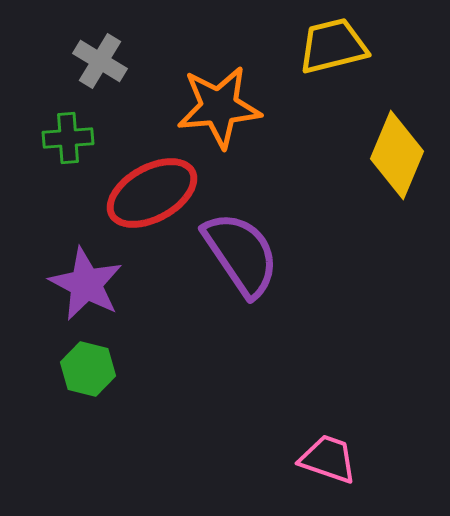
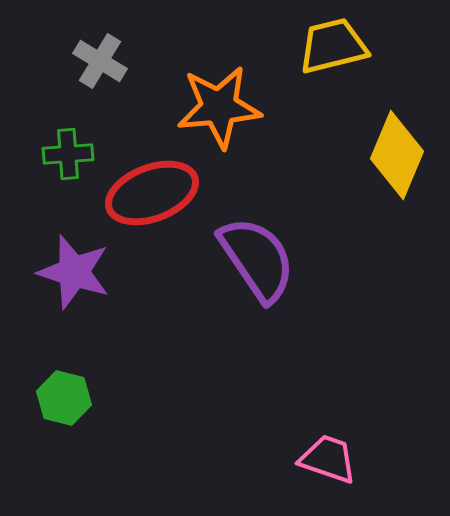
green cross: moved 16 px down
red ellipse: rotated 8 degrees clockwise
purple semicircle: moved 16 px right, 5 px down
purple star: moved 12 px left, 12 px up; rotated 10 degrees counterclockwise
green hexagon: moved 24 px left, 29 px down
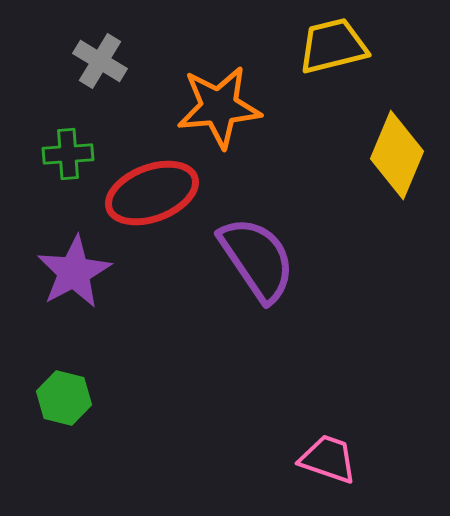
purple star: rotated 26 degrees clockwise
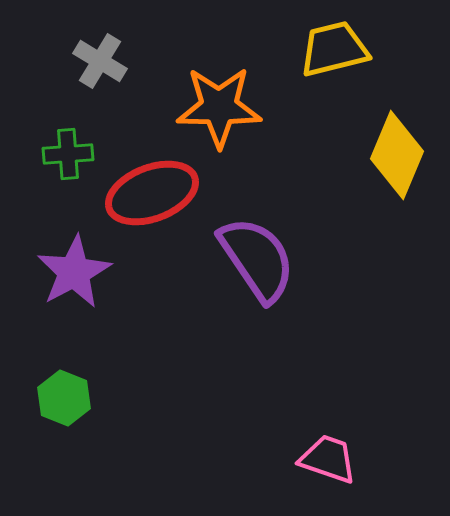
yellow trapezoid: moved 1 px right, 3 px down
orange star: rotated 6 degrees clockwise
green hexagon: rotated 8 degrees clockwise
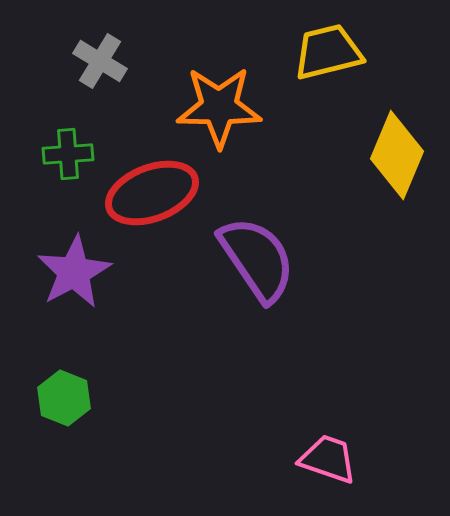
yellow trapezoid: moved 6 px left, 3 px down
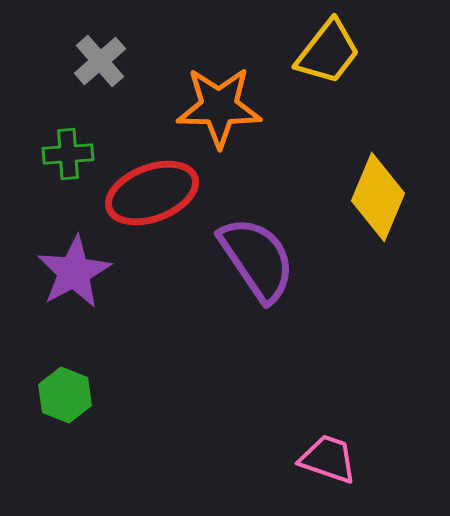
yellow trapezoid: rotated 142 degrees clockwise
gray cross: rotated 18 degrees clockwise
yellow diamond: moved 19 px left, 42 px down
green hexagon: moved 1 px right, 3 px up
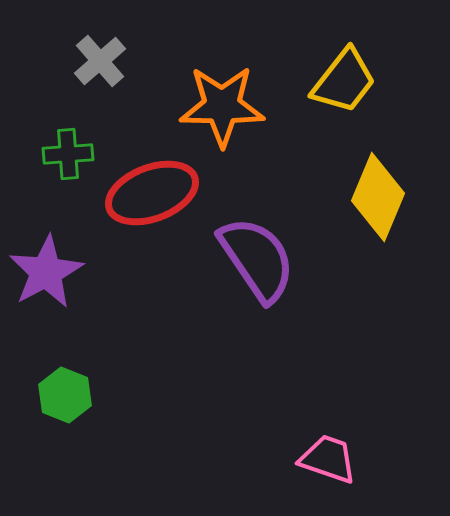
yellow trapezoid: moved 16 px right, 29 px down
orange star: moved 3 px right, 1 px up
purple star: moved 28 px left
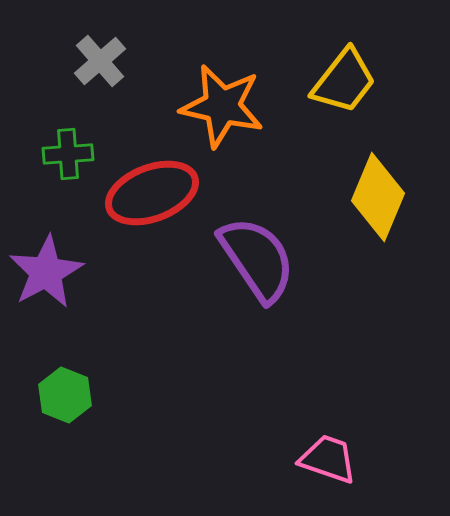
orange star: rotated 12 degrees clockwise
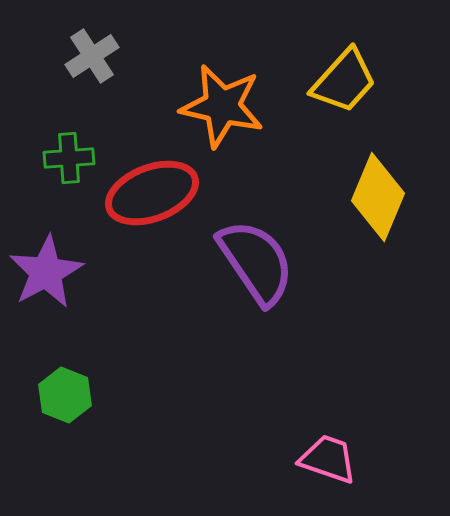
gray cross: moved 8 px left, 5 px up; rotated 8 degrees clockwise
yellow trapezoid: rotated 4 degrees clockwise
green cross: moved 1 px right, 4 px down
purple semicircle: moved 1 px left, 3 px down
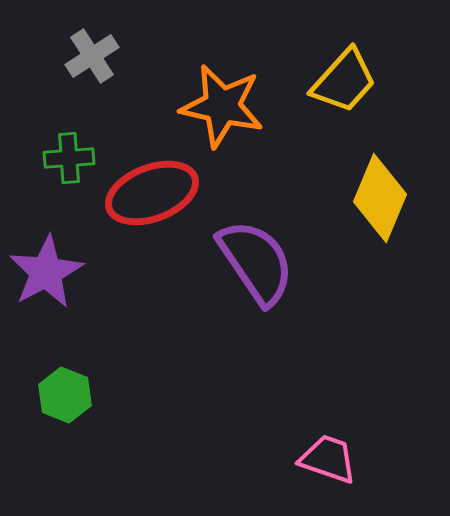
yellow diamond: moved 2 px right, 1 px down
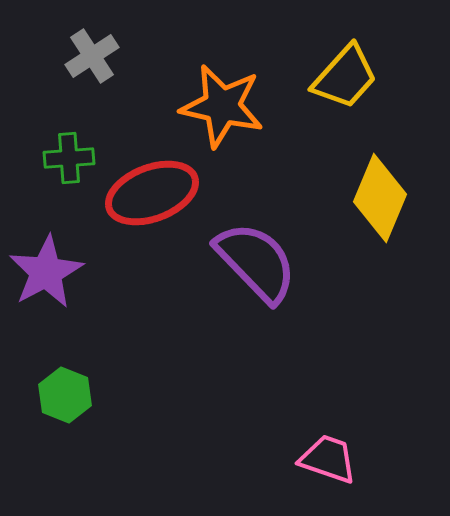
yellow trapezoid: moved 1 px right, 4 px up
purple semicircle: rotated 10 degrees counterclockwise
